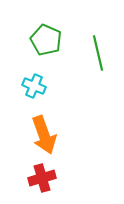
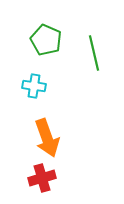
green line: moved 4 px left
cyan cross: rotated 15 degrees counterclockwise
orange arrow: moved 3 px right, 3 px down
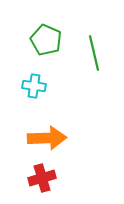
orange arrow: rotated 72 degrees counterclockwise
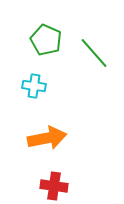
green line: rotated 28 degrees counterclockwise
orange arrow: rotated 9 degrees counterclockwise
red cross: moved 12 px right, 8 px down; rotated 24 degrees clockwise
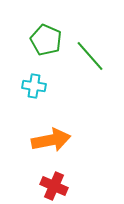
green line: moved 4 px left, 3 px down
orange arrow: moved 4 px right, 2 px down
red cross: rotated 16 degrees clockwise
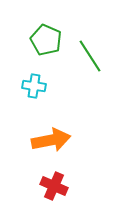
green line: rotated 8 degrees clockwise
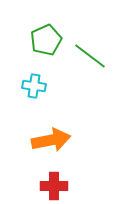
green pentagon: rotated 24 degrees clockwise
green line: rotated 20 degrees counterclockwise
red cross: rotated 24 degrees counterclockwise
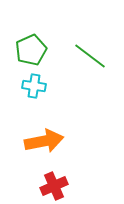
green pentagon: moved 15 px left, 10 px down
orange arrow: moved 7 px left, 1 px down
red cross: rotated 24 degrees counterclockwise
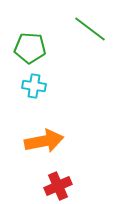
green pentagon: moved 1 px left, 2 px up; rotated 28 degrees clockwise
green line: moved 27 px up
red cross: moved 4 px right
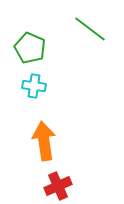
green pentagon: rotated 20 degrees clockwise
orange arrow: rotated 87 degrees counterclockwise
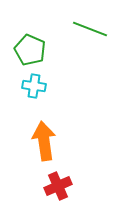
green line: rotated 16 degrees counterclockwise
green pentagon: moved 2 px down
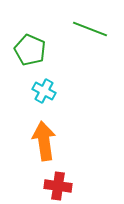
cyan cross: moved 10 px right, 5 px down; rotated 20 degrees clockwise
red cross: rotated 32 degrees clockwise
